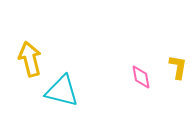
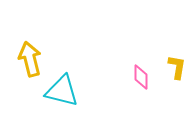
yellow L-shape: moved 1 px left
pink diamond: rotated 10 degrees clockwise
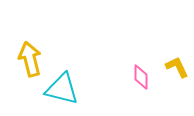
yellow L-shape: rotated 35 degrees counterclockwise
cyan triangle: moved 2 px up
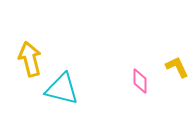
pink diamond: moved 1 px left, 4 px down
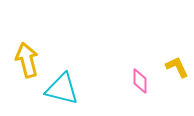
yellow arrow: moved 3 px left, 1 px down
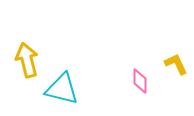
yellow L-shape: moved 1 px left, 3 px up
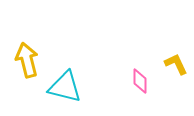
cyan triangle: moved 3 px right, 2 px up
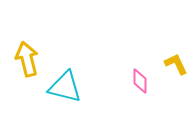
yellow arrow: moved 1 px up
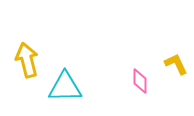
yellow arrow: moved 1 px down
cyan triangle: rotated 15 degrees counterclockwise
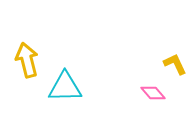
yellow L-shape: moved 1 px left
pink diamond: moved 13 px right, 12 px down; rotated 40 degrees counterclockwise
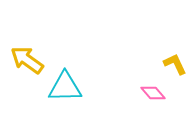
yellow arrow: rotated 40 degrees counterclockwise
